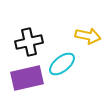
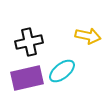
cyan ellipse: moved 7 px down
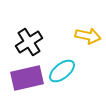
black cross: rotated 20 degrees counterclockwise
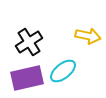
cyan ellipse: moved 1 px right
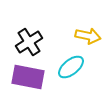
cyan ellipse: moved 8 px right, 4 px up
purple rectangle: moved 1 px right, 1 px up; rotated 24 degrees clockwise
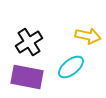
purple rectangle: moved 1 px left
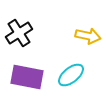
black cross: moved 10 px left, 9 px up
cyan ellipse: moved 8 px down
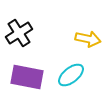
yellow arrow: moved 3 px down
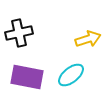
black cross: rotated 20 degrees clockwise
yellow arrow: rotated 30 degrees counterclockwise
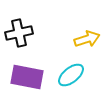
yellow arrow: moved 1 px left
